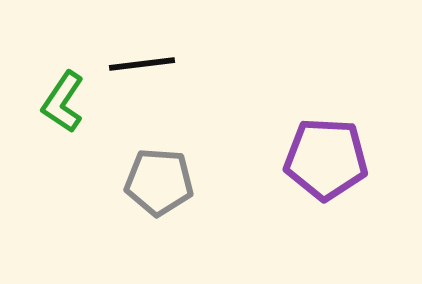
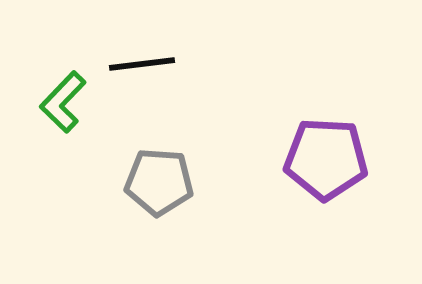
green L-shape: rotated 10 degrees clockwise
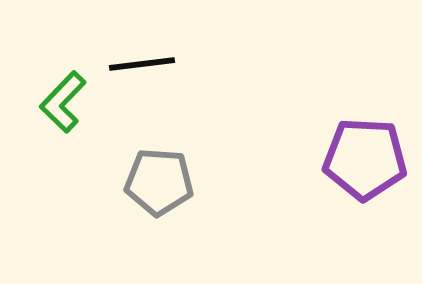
purple pentagon: moved 39 px right
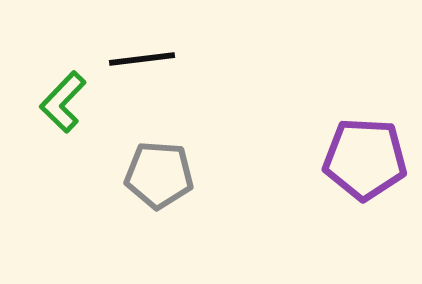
black line: moved 5 px up
gray pentagon: moved 7 px up
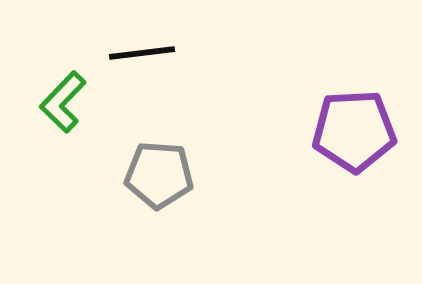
black line: moved 6 px up
purple pentagon: moved 11 px left, 28 px up; rotated 6 degrees counterclockwise
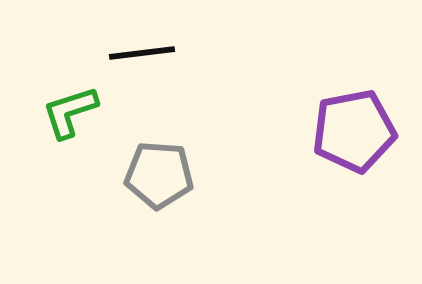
green L-shape: moved 7 px right, 10 px down; rotated 28 degrees clockwise
purple pentagon: rotated 8 degrees counterclockwise
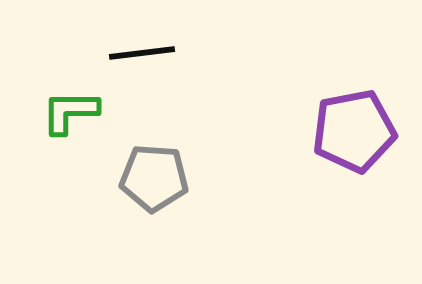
green L-shape: rotated 18 degrees clockwise
gray pentagon: moved 5 px left, 3 px down
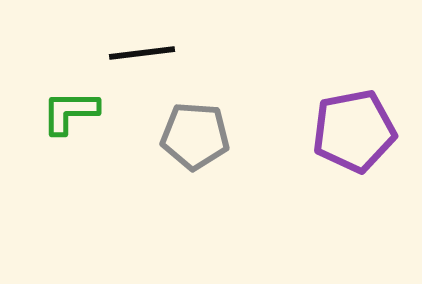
gray pentagon: moved 41 px right, 42 px up
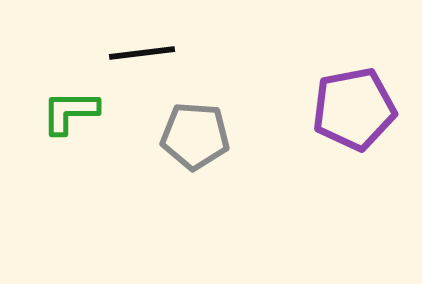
purple pentagon: moved 22 px up
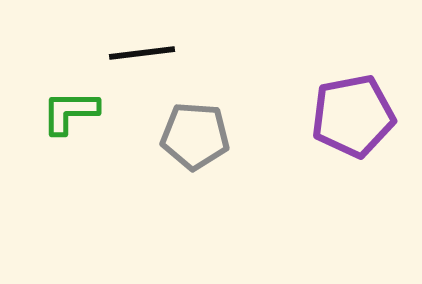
purple pentagon: moved 1 px left, 7 px down
